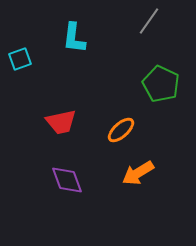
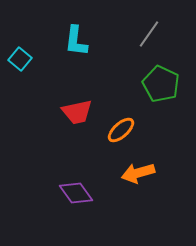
gray line: moved 13 px down
cyan L-shape: moved 2 px right, 3 px down
cyan square: rotated 30 degrees counterclockwise
red trapezoid: moved 16 px right, 10 px up
orange arrow: rotated 16 degrees clockwise
purple diamond: moved 9 px right, 13 px down; rotated 16 degrees counterclockwise
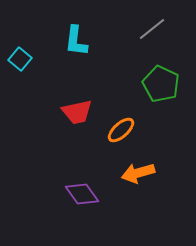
gray line: moved 3 px right, 5 px up; rotated 16 degrees clockwise
purple diamond: moved 6 px right, 1 px down
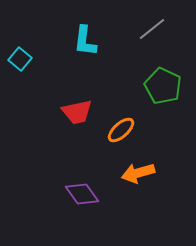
cyan L-shape: moved 9 px right
green pentagon: moved 2 px right, 2 px down
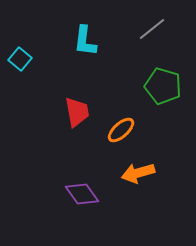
green pentagon: rotated 9 degrees counterclockwise
red trapezoid: rotated 88 degrees counterclockwise
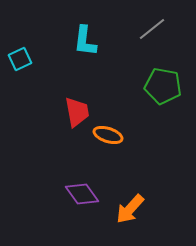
cyan square: rotated 25 degrees clockwise
green pentagon: rotated 6 degrees counterclockwise
orange ellipse: moved 13 px left, 5 px down; rotated 60 degrees clockwise
orange arrow: moved 8 px left, 36 px down; rotated 32 degrees counterclockwise
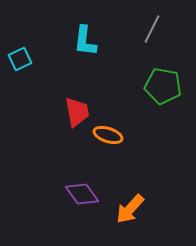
gray line: rotated 24 degrees counterclockwise
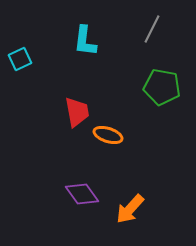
green pentagon: moved 1 px left, 1 px down
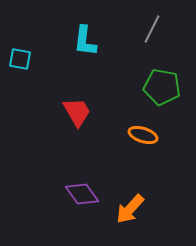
cyan square: rotated 35 degrees clockwise
red trapezoid: rotated 20 degrees counterclockwise
orange ellipse: moved 35 px right
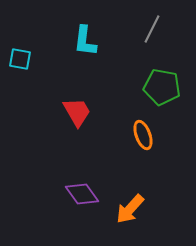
orange ellipse: rotated 52 degrees clockwise
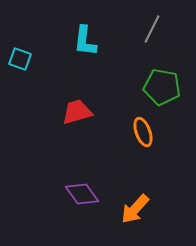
cyan square: rotated 10 degrees clockwise
red trapezoid: rotated 76 degrees counterclockwise
orange ellipse: moved 3 px up
orange arrow: moved 5 px right
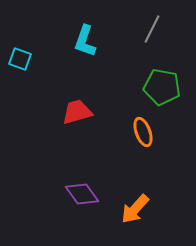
cyan L-shape: rotated 12 degrees clockwise
